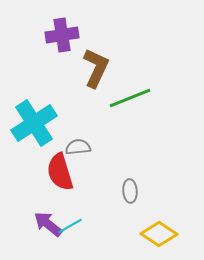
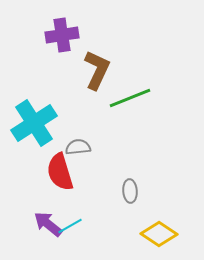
brown L-shape: moved 1 px right, 2 px down
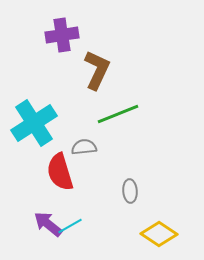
green line: moved 12 px left, 16 px down
gray semicircle: moved 6 px right
